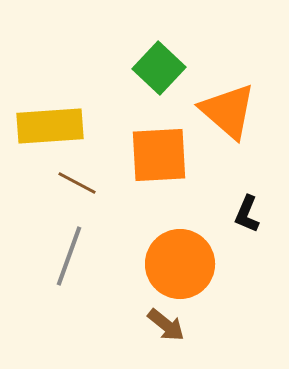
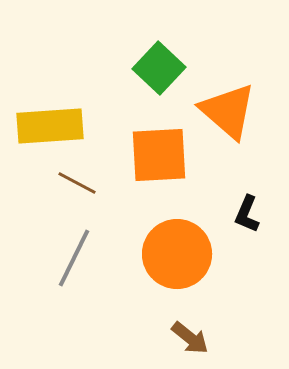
gray line: moved 5 px right, 2 px down; rotated 6 degrees clockwise
orange circle: moved 3 px left, 10 px up
brown arrow: moved 24 px right, 13 px down
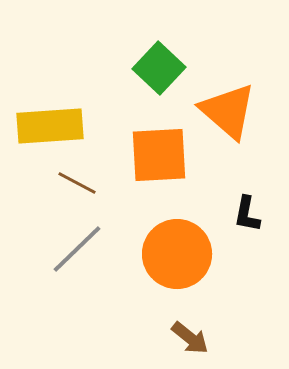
black L-shape: rotated 12 degrees counterclockwise
gray line: moved 3 px right, 9 px up; rotated 20 degrees clockwise
